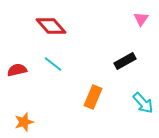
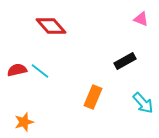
pink triangle: rotated 42 degrees counterclockwise
cyan line: moved 13 px left, 7 px down
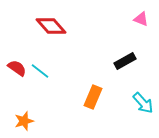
red semicircle: moved 2 px up; rotated 48 degrees clockwise
orange star: moved 1 px up
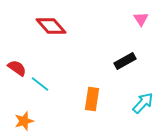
pink triangle: rotated 35 degrees clockwise
cyan line: moved 13 px down
orange rectangle: moved 1 px left, 2 px down; rotated 15 degrees counterclockwise
cyan arrow: rotated 95 degrees counterclockwise
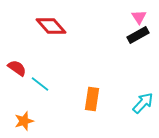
pink triangle: moved 2 px left, 2 px up
black rectangle: moved 13 px right, 26 px up
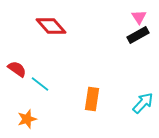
red semicircle: moved 1 px down
orange star: moved 3 px right, 2 px up
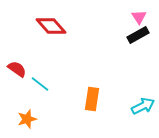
cyan arrow: moved 3 px down; rotated 20 degrees clockwise
